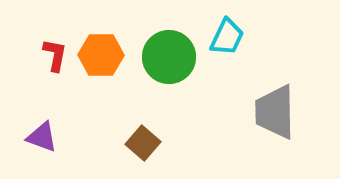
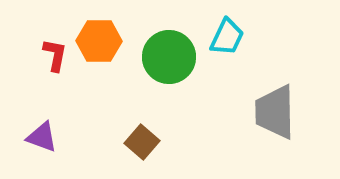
orange hexagon: moved 2 px left, 14 px up
brown square: moved 1 px left, 1 px up
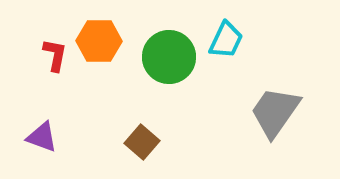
cyan trapezoid: moved 1 px left, 3 px down
gray trapezoid: rotated 36 degrees clockwise
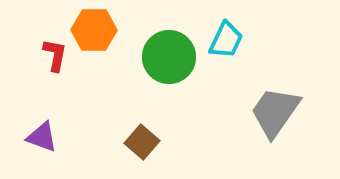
orange hexagon: moved 5 px left, 11 px up
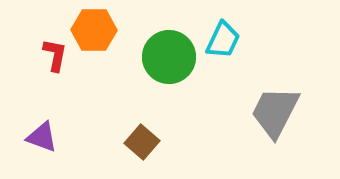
cyan trapezoid: moved 3 px left
gray trapezoid: rotated 8 degrees counterclockwise
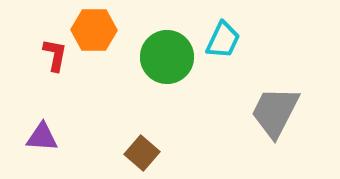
green circle: moved 2 px left
purple triangle: rotated 16 degrees counterclockwise
brown square: moved 11 px down
